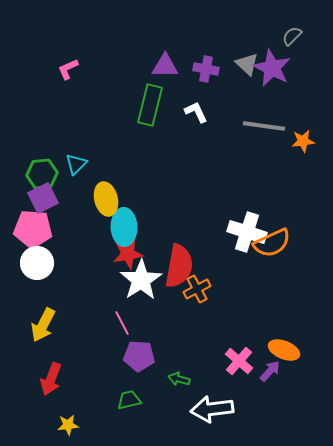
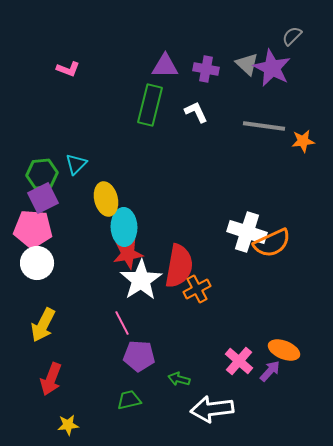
pink L-shape: rotated 135 degrees counterclockwise
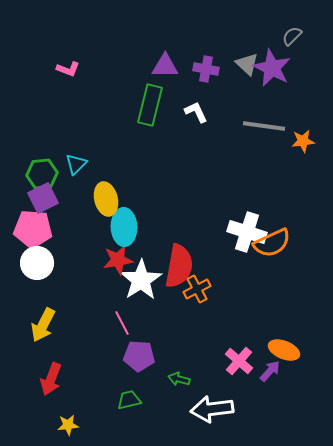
red star: moved 10 px left, 6 px down
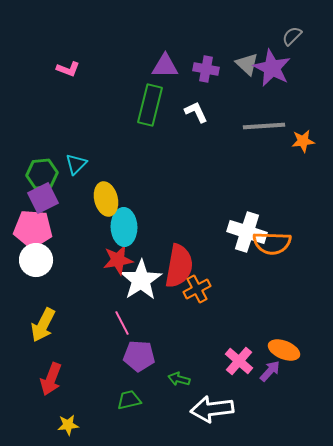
gray line: rotated 12 degrees counterclockwise
orange semicircle: rotated 27 degrees clockwise
white circle: moved 1 px left, 3 px up
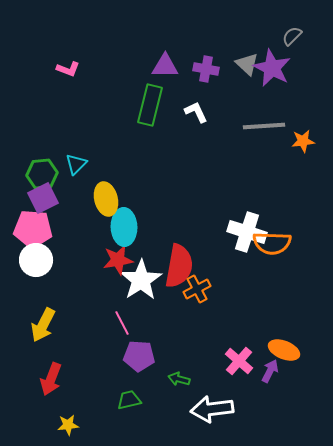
purple arrow: rotated 15 degrees counterclockwise
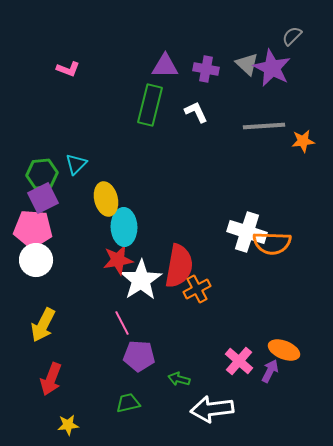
green trapezoid: moved 1 px left, 3 px down
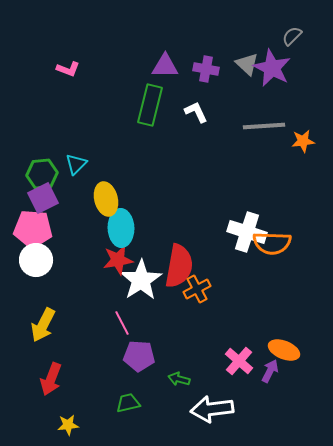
cyan ellipse: moved 3 px left, 1 px down
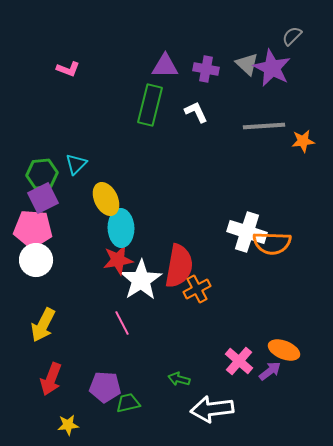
yellow ellipse: rotated 12 degrees counterclockwise
purple pentagon: moved 34 px left, 31 px down
purple arrow: rotated 25 degrees clockwise
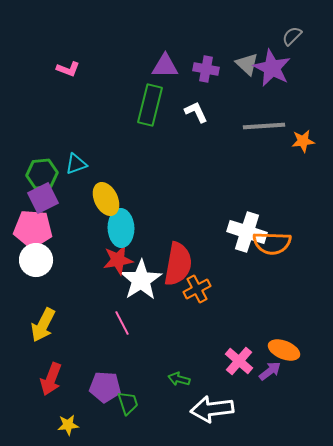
cyan triangle: rotated 25 degrees clockwise
red semicircle: moved 1 px left, 2 px up
green trapezoid: rotated 85 degrees clockwise
